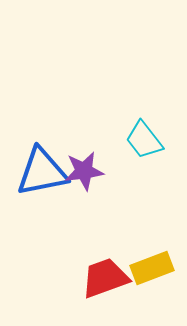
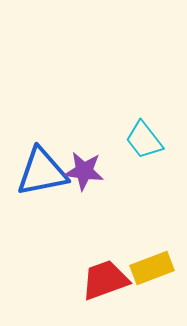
purple star: rotated 15 degrees clockwise
red trapezoid: moved 2 px down
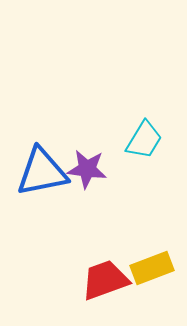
cyan trapezoid: rotated 111 degrees counterclockwise
purple star: moved 3 px right, 2 px up
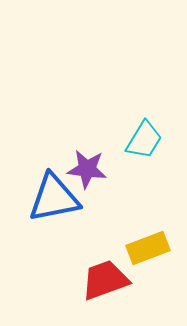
blue triangle: moved 12 px right, 26 px down
yellow rectangle: moved 4 px left, 20 px up
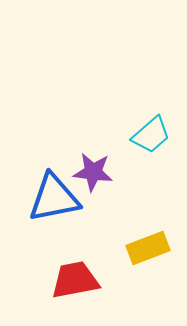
cyan trapezoid: moved 7 px right, 5 px up; rotated 18 degrees clockwise
purple star: moved 6 px right, 3 px down
red trapezoid: moved 30 px left; rotated 9 degrees clockwise
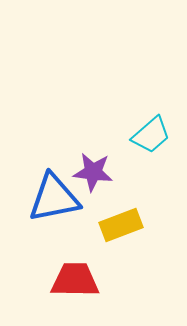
yellow rectangle: moved 27 px left, 23 px up
red trapezoid: rotated 12 degrees clockwise
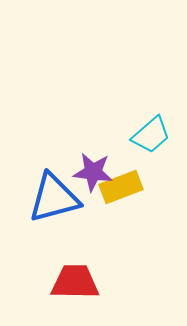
blue triangle: rotated 4 degrees counterclockwise
yellow rectangle: moved 38 px up
red trapezoid: moved 2 px down
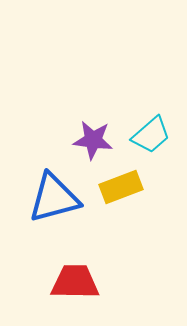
purple star: moved 32 px up
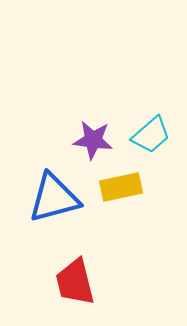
yellow rectangle: rotated 9 degrees clockwise
red trapezoid: rotated 105 degrees counterclockwise
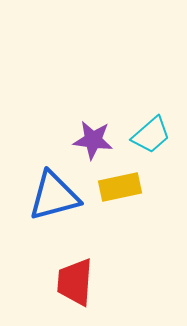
yellow rectangle: moved 1 px left
blue triangle: moved 2 px up
red trapezoid: rotated 18 degrees clockwise
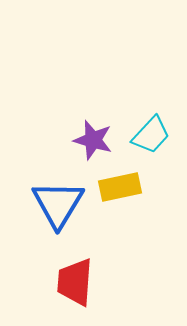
cyan trapezoid: rotated 6 degrees counterclockwise
purple star: rotated 9 degrees clockwise
blue triangle: moved 4 px right, 8 px down; rotated 44 degrees counterclockwise
